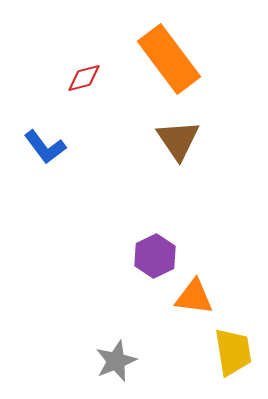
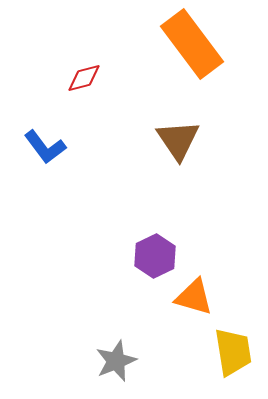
orange rectangle: moved 23 px right, 15 px up
orange triangle: rotated 9 degrees clockwise
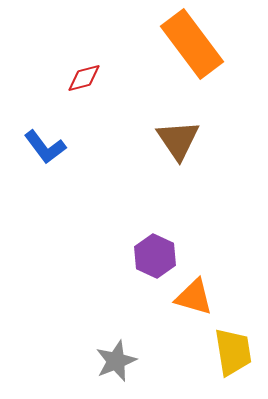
purple hexagon: rotated 9 degrees counterclockwise
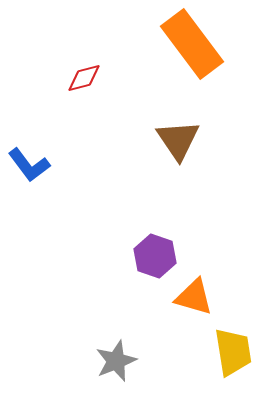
blue L-shape: moved 16 px left, 18 px down
purple hexagon: rotated 6 degrees counterclockwise
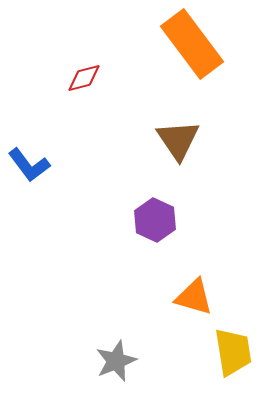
purple hexagon: moved 36 px up; rotated 6 degrees clockwise
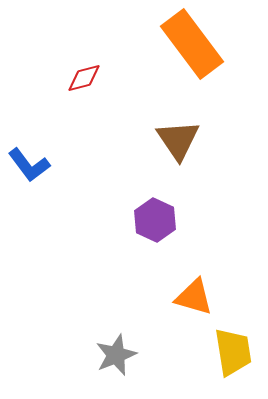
gray star: moved 6 px up
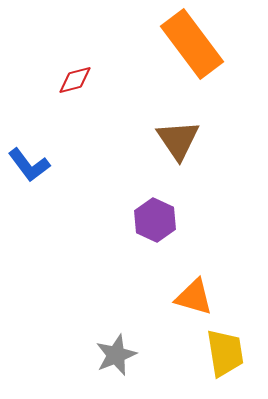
red diamond: moved 9 px left, 2 px down
yellow trapezoid: moved 8 px left, 1 px down
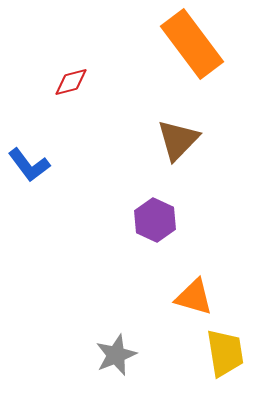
red diamond: moved 4 px left, 2 px down
brown triangle: rotated 18 degrees clockwise
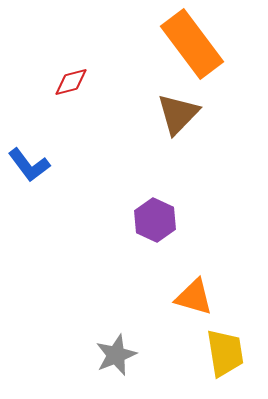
brown triangle: moved 26 px up
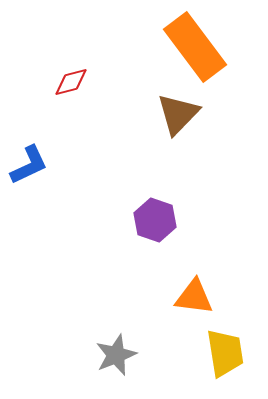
orange rectangle: moved 3 px right, 3 px down
blue L-shape: rotated 78 degrees counterclockwise
purple hexagon: rotated 6 degrees counterclockwise
orange triangle: rotated 9 degrees counterclockwise
